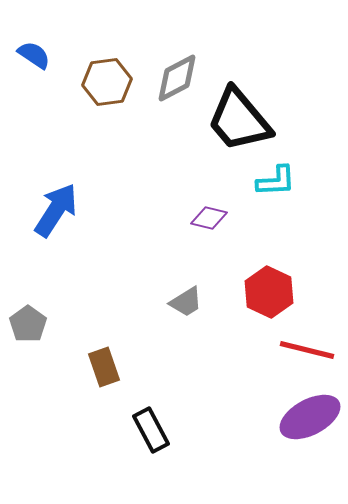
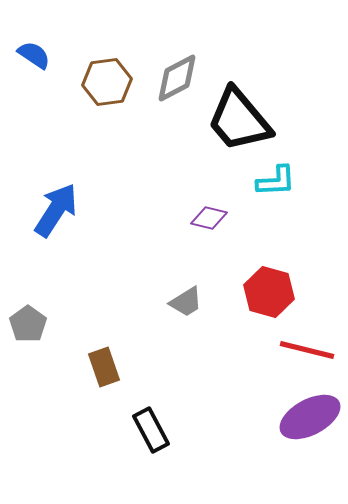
red hexagon: rotated 9 degrees counterclockwise
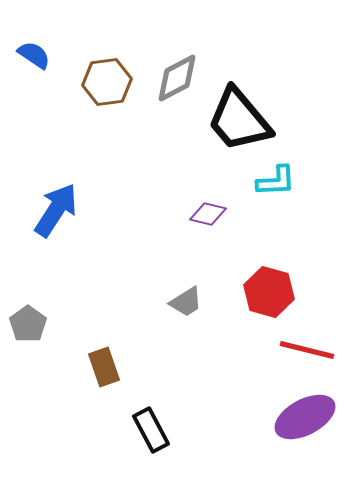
purple diamond: moved 1 px left, 4 px up
purple ellipse: moved 5 px left
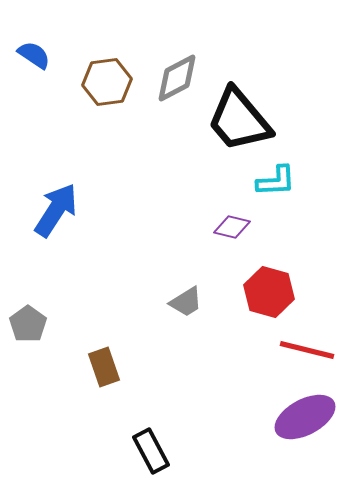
purple diamond: moved 24 px right, 13 px down
black rectangle: moved 21 px down
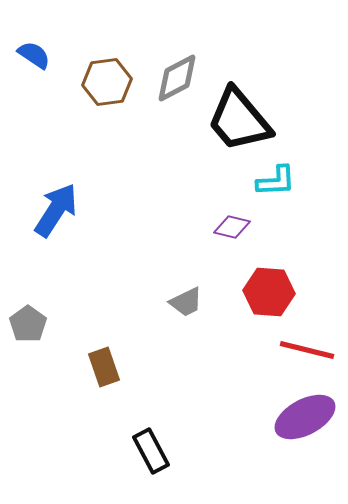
red hexagon: rotated 12 degrees counterclockwise
gray trapezoid: rotated 6 degrees clockwise
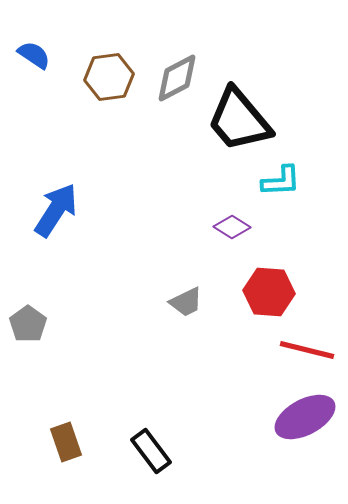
brown hexagon: moved 2 px right, 5 px up
cyan L-shape: moved 5 px right
purple diamond: rotated 18 degrees clockwise
brown rectangle: moved 38 px left, 75 px down
black rectangle: rotated 9 degrees counterclockwise
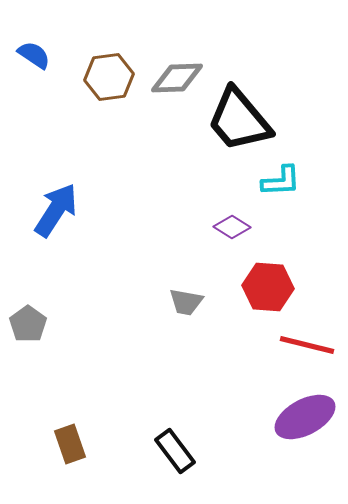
gray diamond: rotated 26 degrees clockwise
red hexagon: moved 1 px left, 5 px up
gray trapezoid: rotated 36 degrees clockwise
red line: moved 5 px up
brown rectangle: moved 4 px right, 2 px down
black rectangle: moved 24 px right
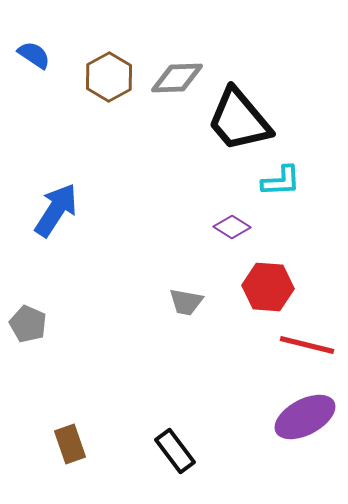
brown hexagon: rotated 21 degrees counterclockwise
gray pentagon: rotated 12 degrees counterclockwise
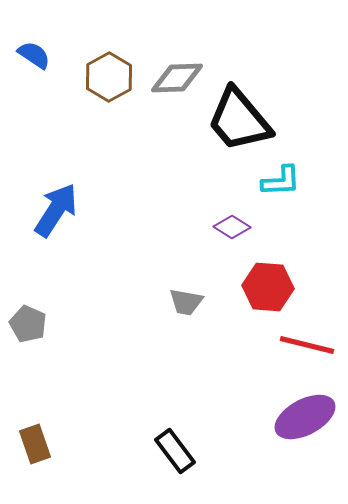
brown rectangle: moved 35 px left
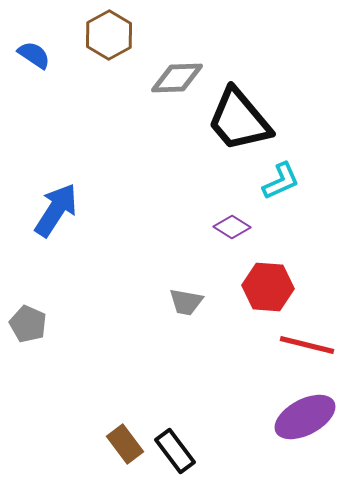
brown hexagon: moved 42 px up
cyan L-shape: rotated 21 degrees counterclockwise
brown rectangle: moved 90 px right; rotated 18 degrees counterclockwise
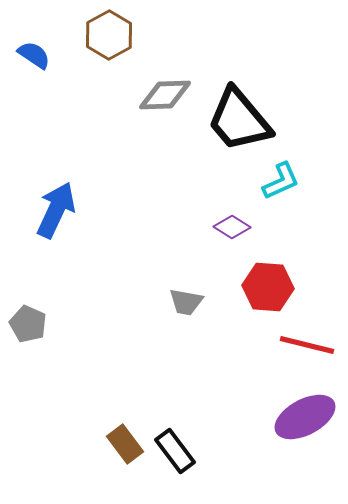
gray diamond: moved 12 px left, 17 px down
blue arrow: rotated 8 degrees counterclockwise
